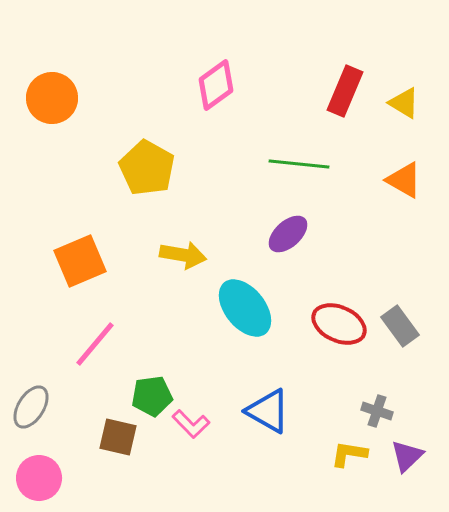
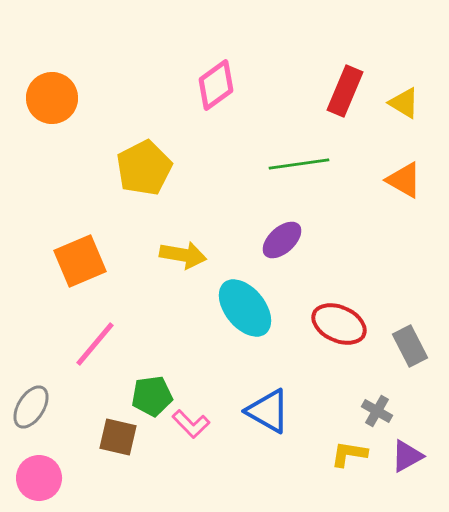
green line: rotated 14 degrees counterclockwise
yellow pentagon: moved 3 px left; rotated 16 degrees clockwise
purple ellipse: moved 6 px left, 6 px down
gray rectangle: moved 10 px right, 20 px down; rotated 9 degrees clockwise
gray cross: rotated 12 degrees clockwise
purple triangle: rotated 15 degrees clockwise
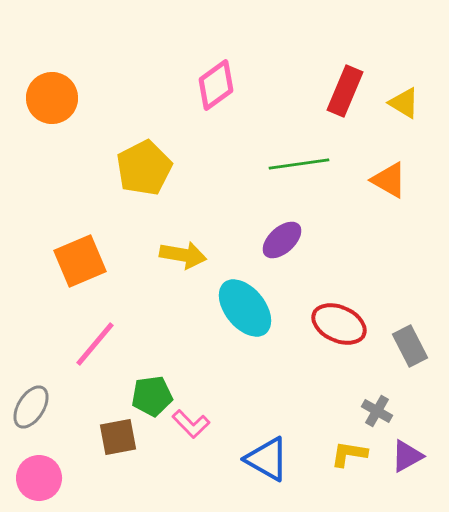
orange triangle: moved 15 px left
blue triangle: moved 1 px left, 48 px down
brown square: rotated 24 degrees counterclockwise
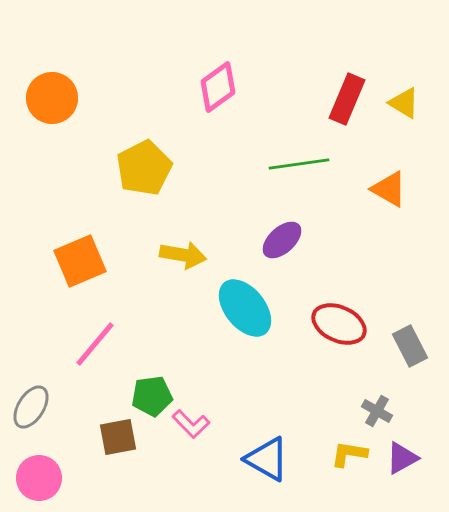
pink diamond: moved 2 px right, 2 px down
red rectangle: moved 2 px right, 8 px down
orange triangle: moved 9 px down
purple triangle: moved 5 px left, 2 px down
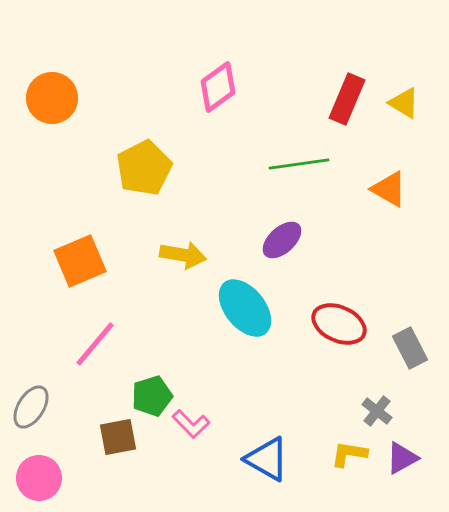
gray rectangle: moved 2 px down
green pentagon: rotated 9 degrees counterclockwise
gray cross: rotated 8 degrees clockwise
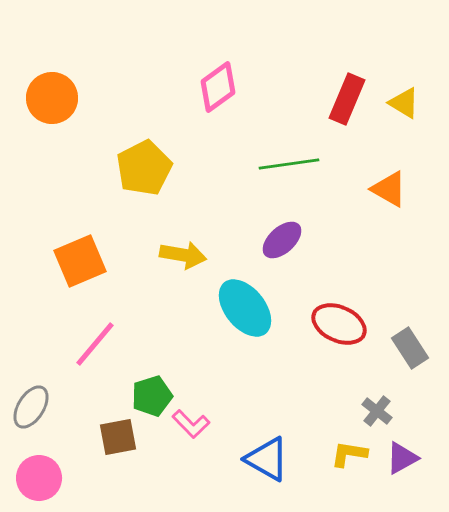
green line: moved 10 px left
gray rectangle: rotated 6 degrees counterclockwise
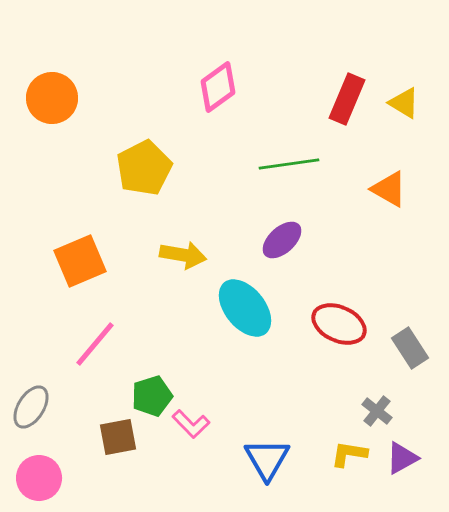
blue triangle: rotated 30 degrees clockwise
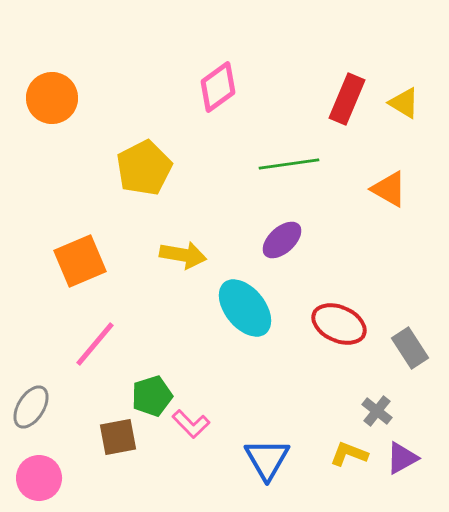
yellow L-shape: rotated 12 degrees clockwise
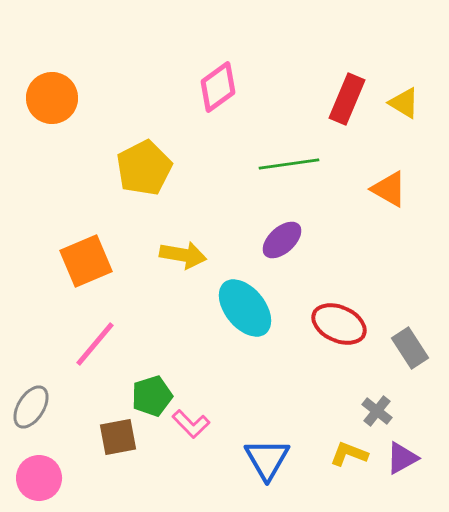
orange square: moved 6 px right
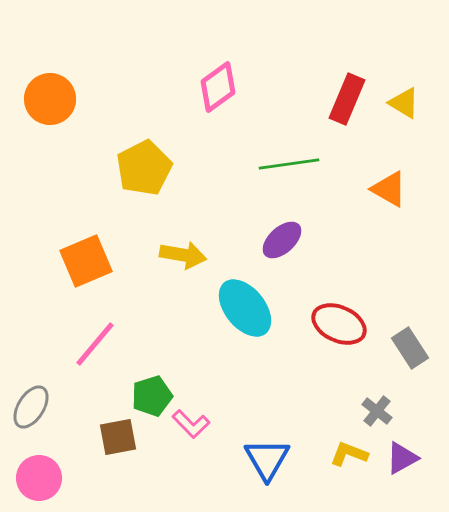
orange circle: moved 2 px left, 1 px down
